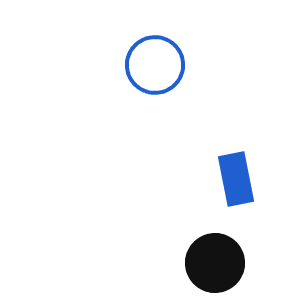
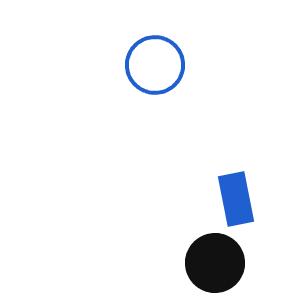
blue rectangle: moved 20 px down
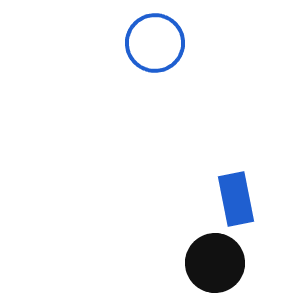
blue circle: moved 22 px up
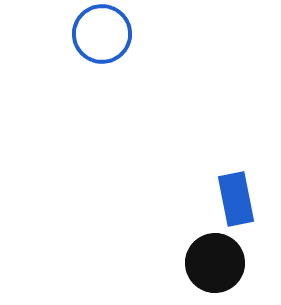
blue circle: moved 53 px left, 9 px up
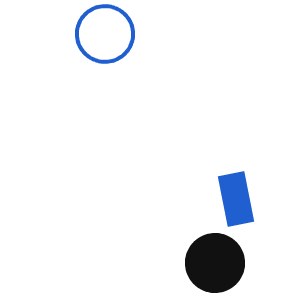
blue circle: moved 3 px right
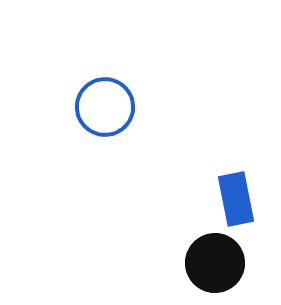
blue circle: moved 73 px down
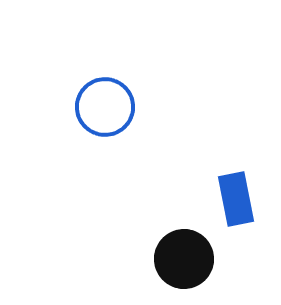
black circle: moved 31 px left, 4 px up
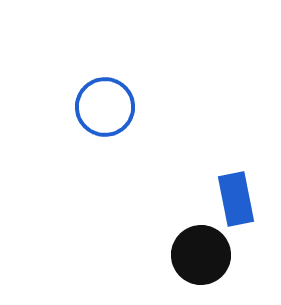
black circle: moved 17 px right, 4 px up
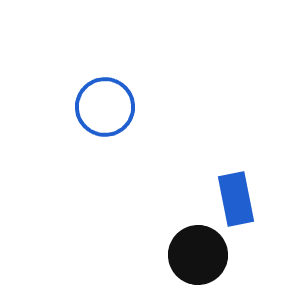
black circle: moved 3 px left
